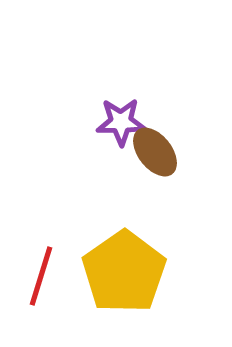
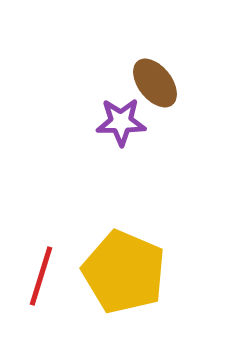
brown ellipse: moved 69 px up
yellow pentagon: rotated 14 degrees counterclockwise
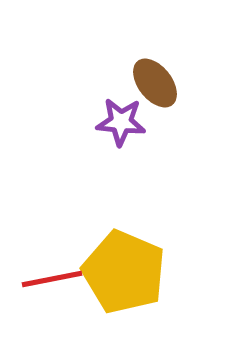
purple star: rotated 6 degrees clockwise
red line: moved 11 px right, 3 px down; rotated 62 degrees clockwise
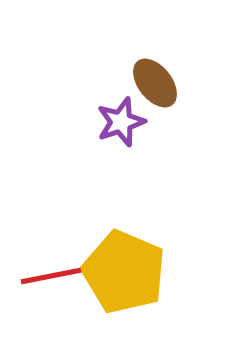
purple star: rotated 24 degrees counterclockwise
red line: moved 1 px left, 3 px up
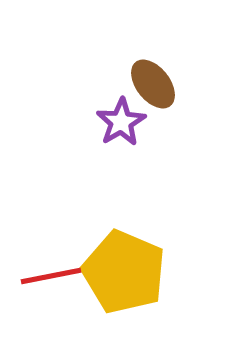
brown ellipse: moved 2 px left, 1 px down
purple star: rotated 12 degrees counterclockwise
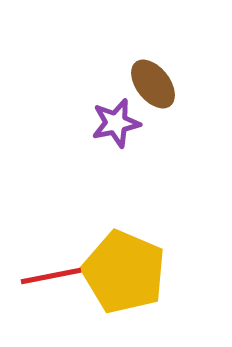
purple star: moved 5 px left, 1 px down; rotated 18 degrees clockwise
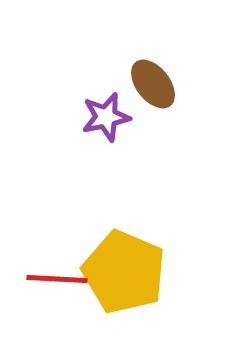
purple star: moved 10 px left, 6 px up
red line: moved 6 px right, 3 px down; rotated 14 degrees clockwise
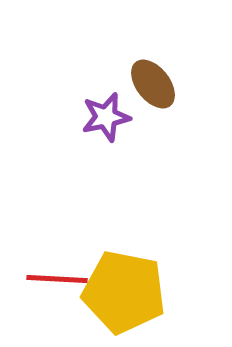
yellow pentagon: moved 20 px down; rotated 12 degrees counterclockwise
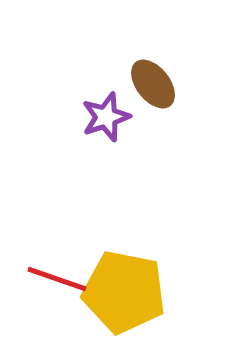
purple star: rotated 6 degrees counterclockwise
red line: rotated 16 degrees clockwise
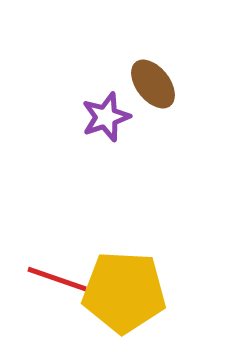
yellow pentagon: rotated 8 degrees counterclockwise
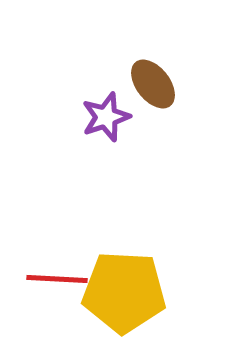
red line: rotated 16 degrees counterclockwise
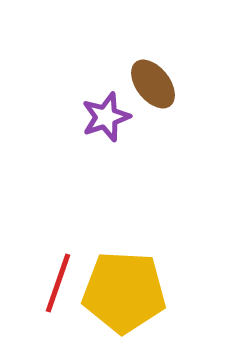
red line: moved 1 px right, 4 px down; rotated 74 degrees counterclockwise
